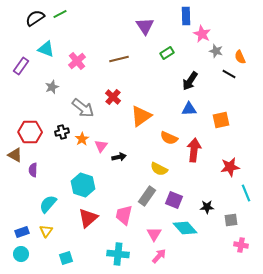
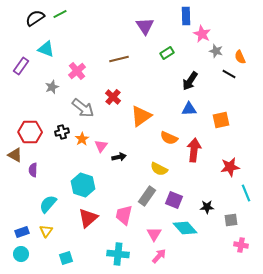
pink cross at (77, 61): moved 10 px down
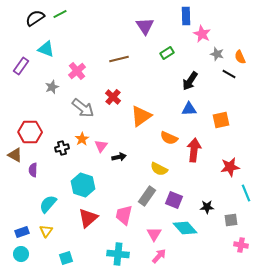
gray star at (216, 51): moved 1 px right, 3 px down
black cross at (62, 132): moved 16 px down
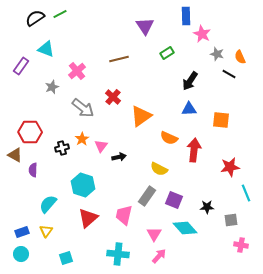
orange square at (221, 120): rotated 18 degrees clockwise
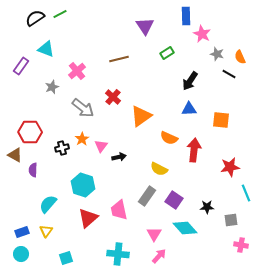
purple square at (174, 200): rotated 12 degrees clockwise
pink trapezoid at (124, 215): moved 5 px left, 5 px up; rotated 25 degrees counterclockwise
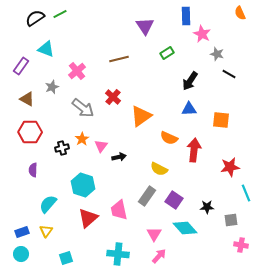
orange semicircle at (240, 57): moved 44 px up
brown triangle at (15, 155): moved 12 px right, 56 px up
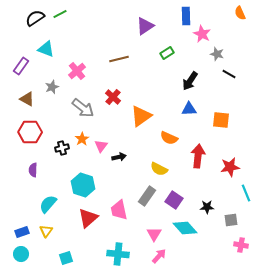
purple triangle at (145, 26): rotated 30 degrees clockwise
red arrow at (194, 150): moved 4 px right, 6 px down
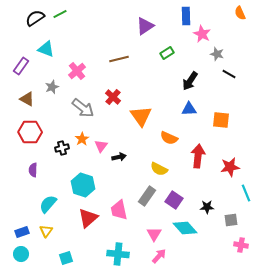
orange triangle at (141, 116): rotated 30 degrees counterclockwise
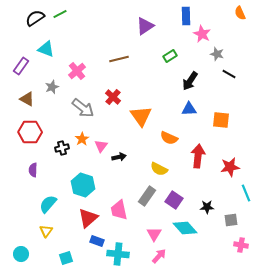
green rectangle at (167, 53): moved 3 px right, 3 px down
blue rectangle at (22, 232): moved 75 px right, 9 px down; rotated 40 degrees clockwise
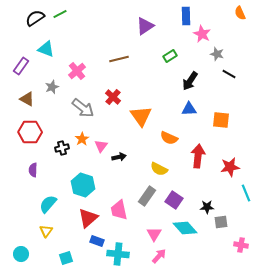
gray square at (231, 220): moved 10 px left, 2 px down
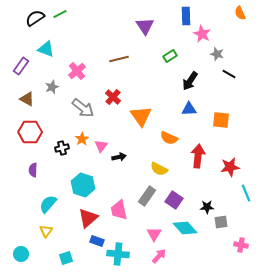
purple triangle at (145, 26): rotated 30 degrees counterclockwise
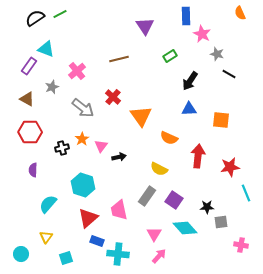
purple rectangle at (21, 66): moved 8 px right
yellow triangle at (46, 231): moved 6 px down
